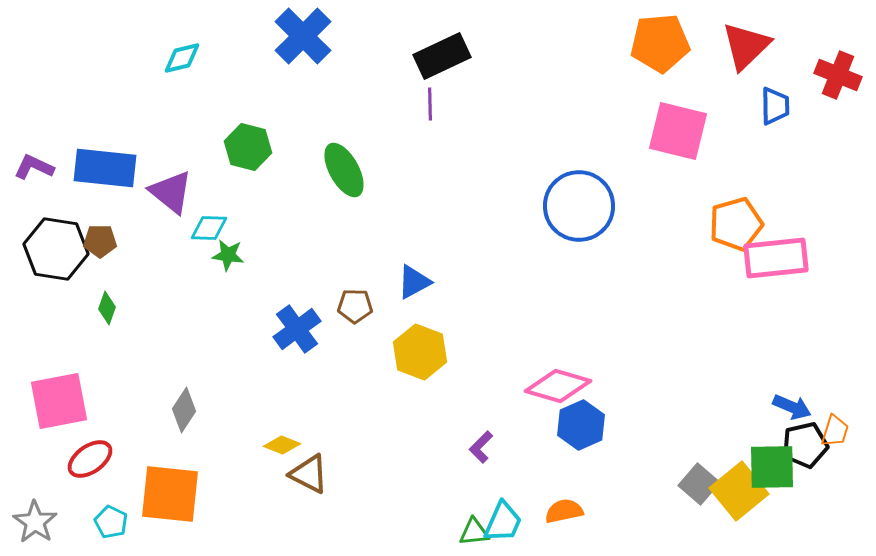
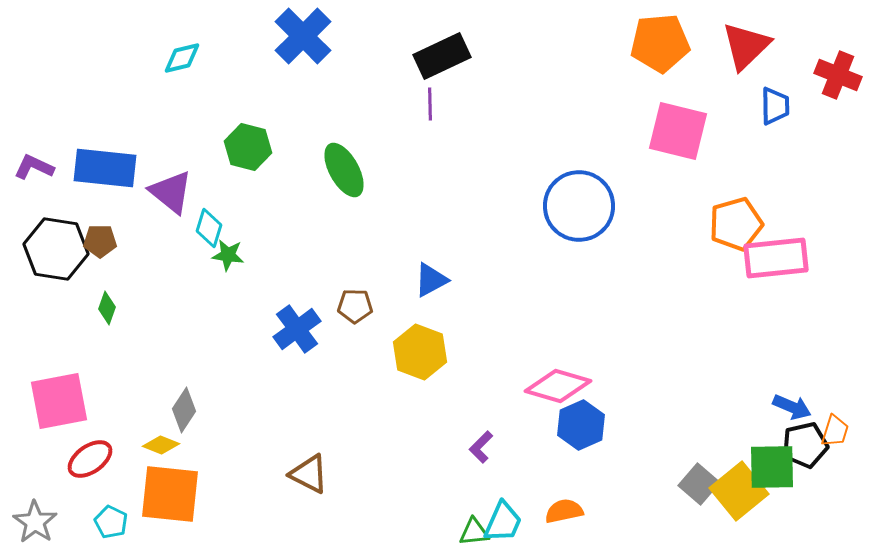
cyan diamond at (209, 228): rotated 75 degrees counterclockwise
blue triangle at (414, 282): moved 17 px right, 2 px up
yellow diamond at (282, 445): moved 121 px left
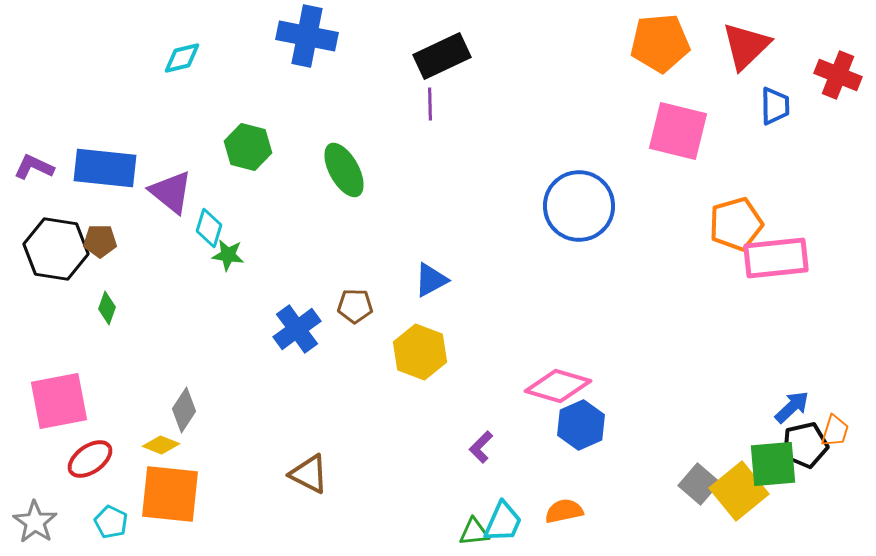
blue cross at (303, 36): moved 4 px right; rotated 34 degrees counterclockwise
blue arrow at (792, 407): rotated 66 degrees counterclockwise
green square at (772, 467): moved 1 px right, 3 px up; rotated 4 degrees counterclockwise
